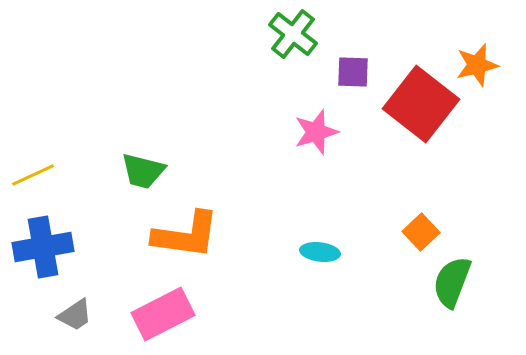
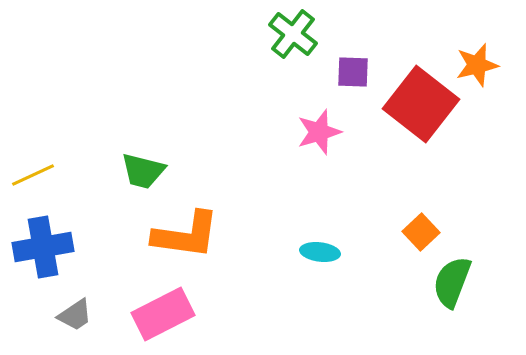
pink star: moved 3 px right
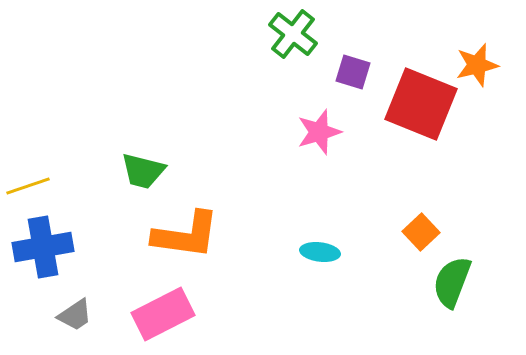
purple square: rotated 15 degrees clockwise
red square: rotated 16 degrees counterclockwise
yellow line: moved 5 px left, 11 px down; rotated 6 degrees clockwise
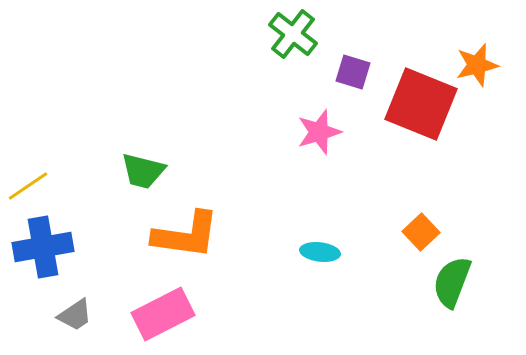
yellow line: rotated 15 degrees counterclockwise
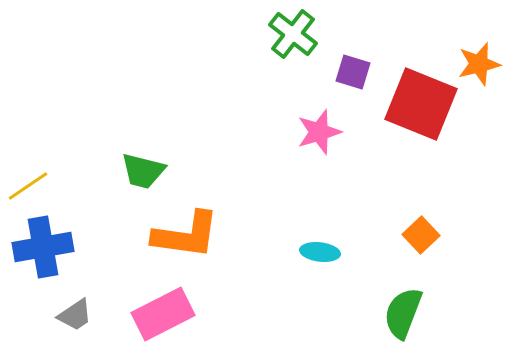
orange star: moved 2 px right, 1 px up
orange square: moved 3 px down
green semicircle: moved 49 px left, 31 px down
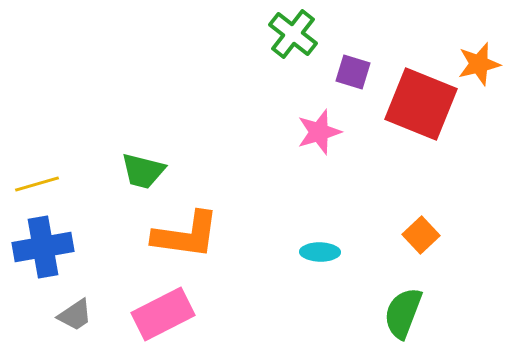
yellow line: moved 9 px right, 2 px up; rotated 18 degrees clockwise
cyan ellipse: rotated 6 degrees counterclockwise
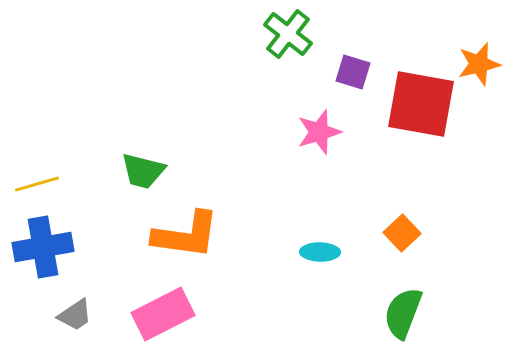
green cross: moved 5 px left
red square: rotated 12 degrees counterclockwise
orange square: moved 19 px left, 2 px up
